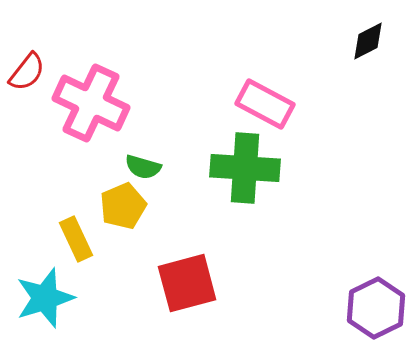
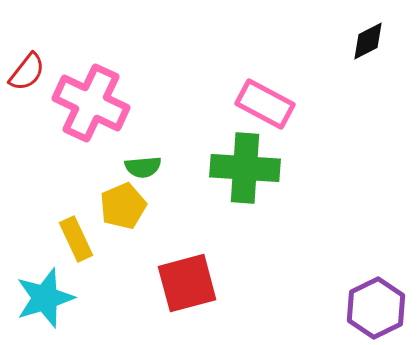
green semicircle: rotated 21 degrees counterclockwise
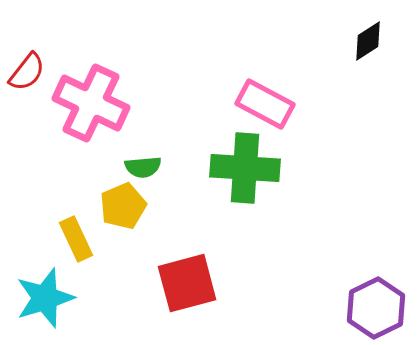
black diamond: rotated 6 degrees counterclockwise
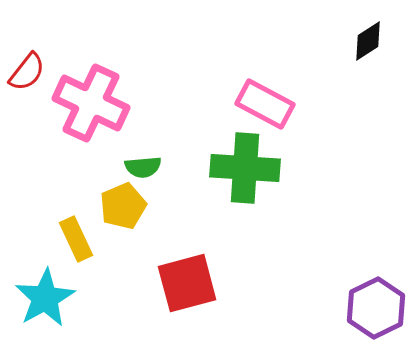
cyan star: rotated 12 degrees counterclockwise
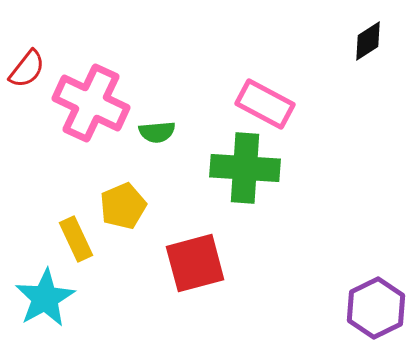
red semicircle: moved 3 px up
green semicircle: moved 14 px right, 35 px up
red square: moved 8 px right, 20 px up
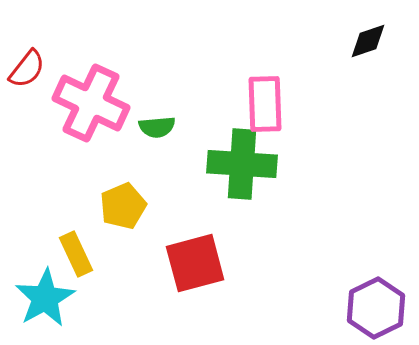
black diamond: rotated 15 degrees clockwise
pink rectangle: rotated 60 degrees clockwise
green semicircle: moved 5 px up
green cross: moved 3 px left, 4 px up
yellow rectangle: moved 15 px down
